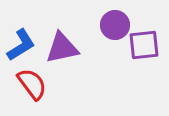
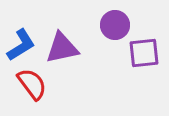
purple square: moved 8 px down
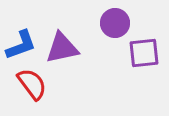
purple circle: moved 2 px up
blue L-shape: rotated 12 degrees clockwise
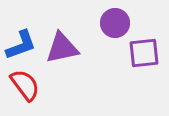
red semicircle: moved 7 px left, 1 px down
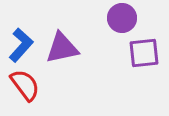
purple circle: moved 7 px right, 5 px up
blue L-shape: rotated 28 degrees counterclockwise
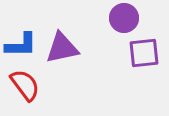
purple circle: moved 2 px right
blue L-shape: rotated 48 degrees clockwise
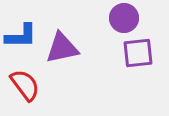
blue L-shape: moved 9 px up
purple square: moved 6 px left
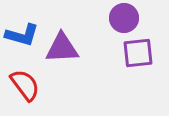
blue L-shape: moved 1 px right, 1 px up; rotated 16 degrees clockwise
purple triangle: rotated 9 degrees clockwise
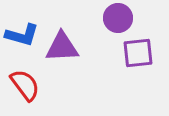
purple circle: moved 6 px left
purple triangle: moved 1 px up
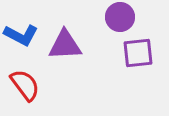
purple circle: moved 2 px right, 1 px up
blue L-shape: moved 1 px left; rotated 12 degrees clockwise
purple triangle: moved 3 px right, 2 px up
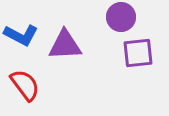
purple circle: moved 1 px right
